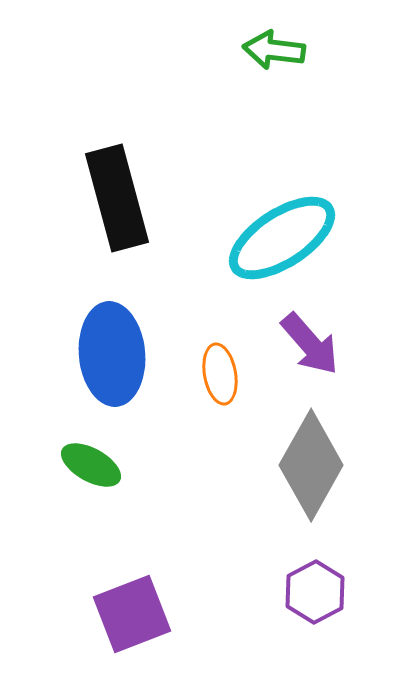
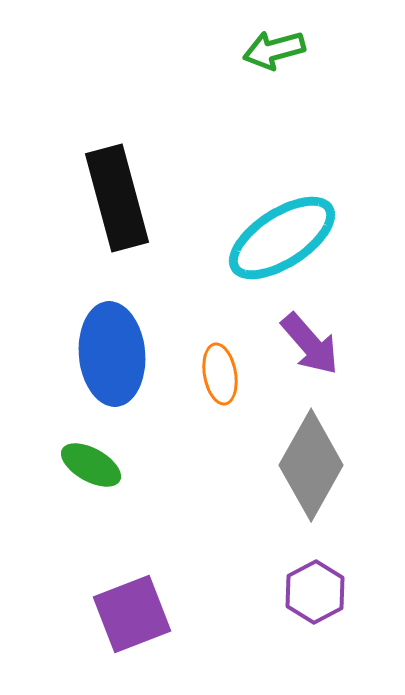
green arrow: rotated 22 degrees counterclockwise
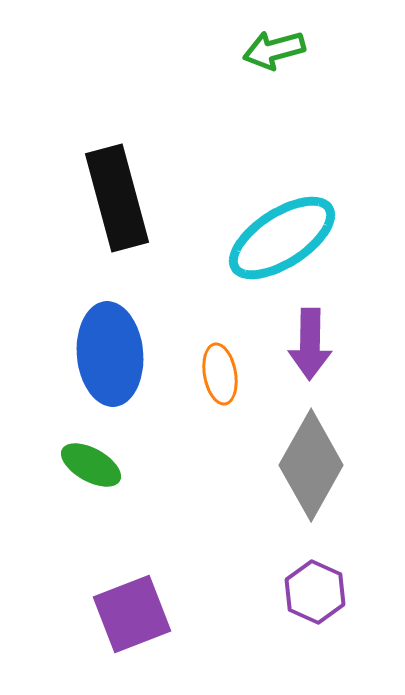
purple arrow: rotated 42 degrees clockwise
blue ellipse: moved 2 px left
purple hexagon: rotated 8 degrees counterclockwise
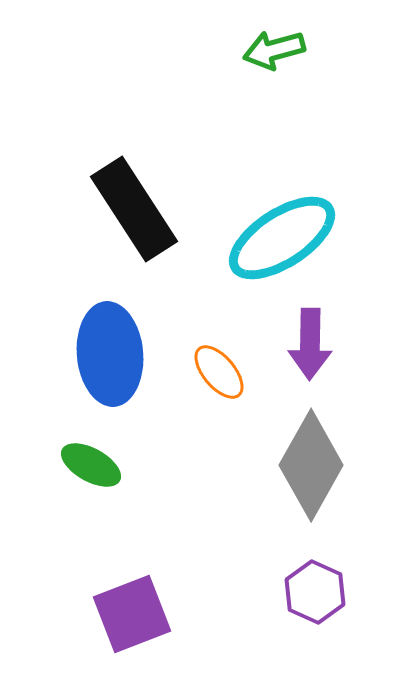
black rectangle: moved 17 px right, 11 px down; rotated 18 degrees counterclockwise
orange ellipse: moved 1 px left, 2 px up; rotated 30 degrees counterclockwise
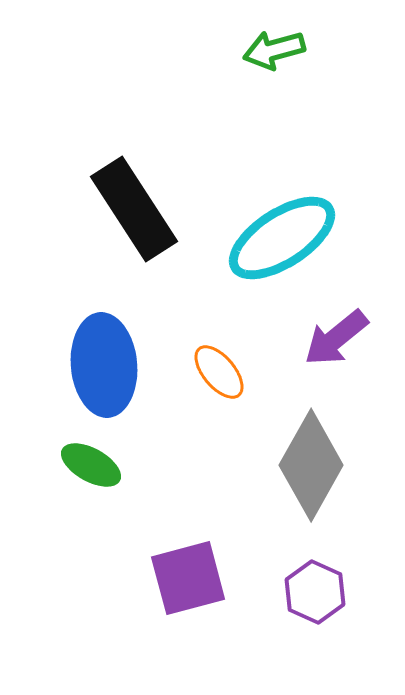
purple arrow: moved 26 px right, 6 px up; rotated 50 degrees clockwise
blue ellipse: moved 6 px left, 11 px down
purple square: moved 56 px right, 36 px up; rotated 6 degrees clockwise
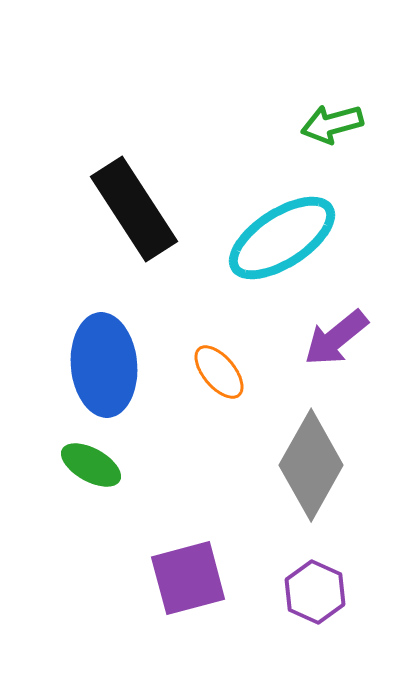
green arrow: moved 58 px right, 74 px down
